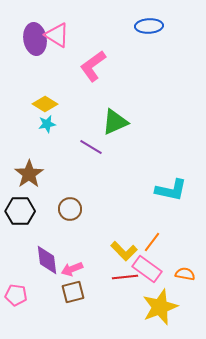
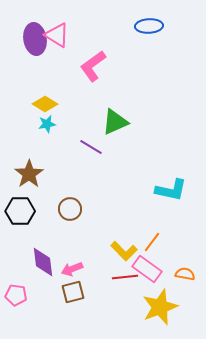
purple diamond: moved 4 px left, 2 px down
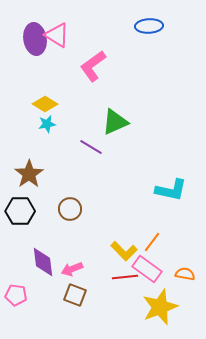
brown square: moved 2 px right, 3 px down; rotated 35 degrees clockwise
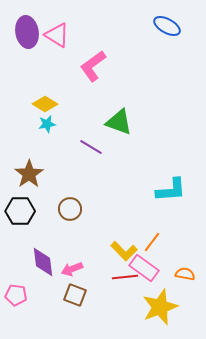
blue ellipse: moved 18 px right; rotated 32 degrees clockwise
purple ellipse: moved 8 px left, 7 px up
green triangle: moved 4 px right; rotated 44 degrees clockwise
cyan L-shape: rotated 16 degrees counterclockwise
pink rectangle: moved 3 px left, 1 px up
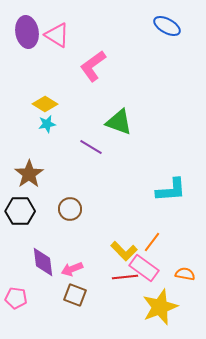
pink pentagon: moved 3 px down
